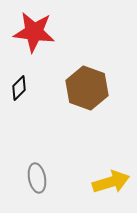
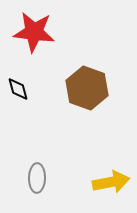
black diamond: moved 1 px left, 1 px down; rotated 60 degrees counterclockwise
gray ellipse: rotated 12 degrees clockwise
yellow arrow: rotated 6 degrees clockwise
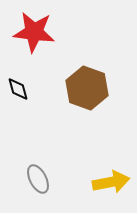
gray ellipse: moved 1 px right, 1 px down; rotated 28 degrees counterclockwise
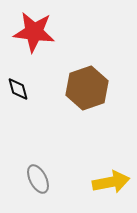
brown hexagon: rotated 21 degrees clockwise
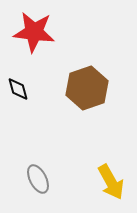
yellow arrow: rotated 72 degrees clockwise
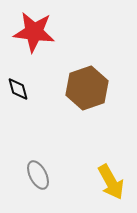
gray ellipse: moved 4 px up
